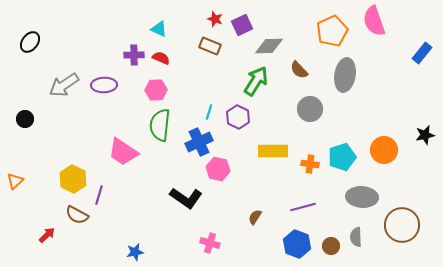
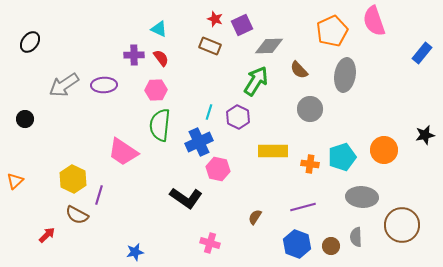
red semicircle at (161, 58): rotated 30 degrees clockwise
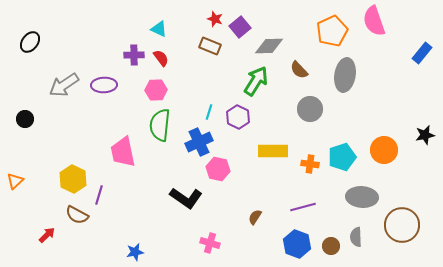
purple square at (242, 25): moved 2 px left, 2 px down; rotated 15 degrees counterclockwise
pink trapezoid at (123, 152): rotated 44 degrees clockwise
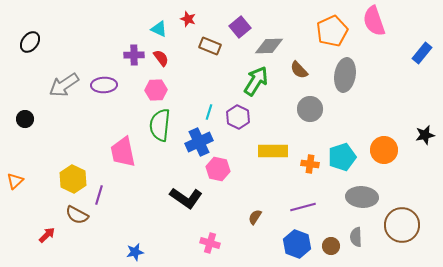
red star at (215, 19): moved 27 px left
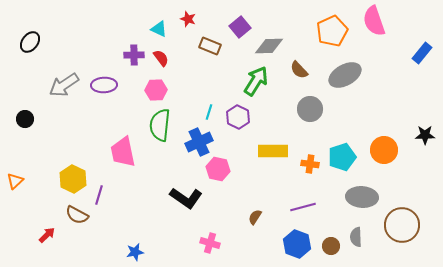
gray ellipse at (345, 75): rotated 52 degrees clockwise
black star at (425, 135): rotated 12 degrees clockwise
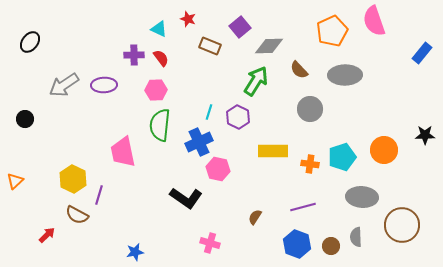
gray ellipse at (345, 75): rotated 28 degrees clockwise
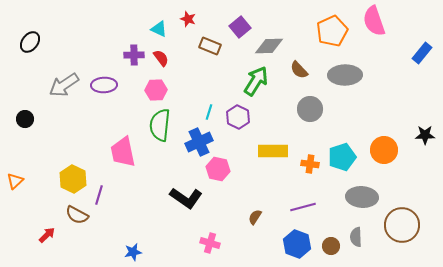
blue star at (135, 252): moved 2 px left
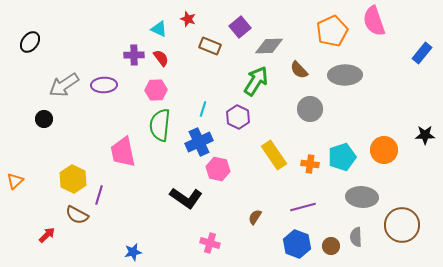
cyan line at (209, 112): moved 6 px left, 3 px up
black circle at (25, 119): moved 19 px right
yellow rectangle at (273, 151): moved 1 px right, 4 px down; rotated 56 degrees clockwise
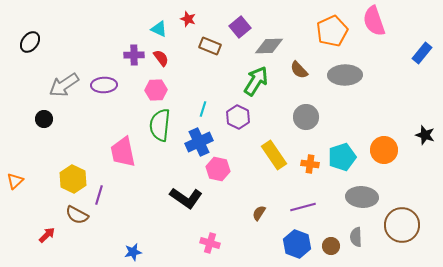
gray circle at (310, 109): moved 4 px left, 8 px down
black star at (425, 135): rotated 18 degrees clockwise
brown semicircle at (255, 217): moved 4 px right, 4 px up
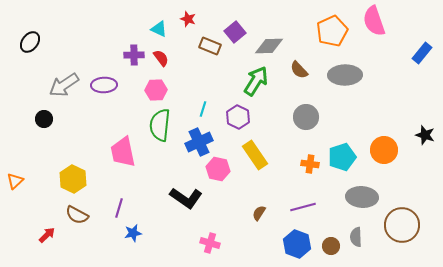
purple square at (240, 27): moved 5 px left, 5 px down
yellow rectangle at (274, 155): moved 19 px left
purple line at (99, 195): moved 20 px right, 13 px down
blue star at (133, 252): moved 19 px up
